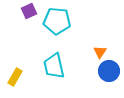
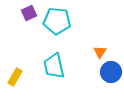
purple square: moved 2 px down
blue circle: moved 2 px right, 1 px down
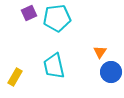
cyan pentagon: moved 3 px up; rotated 12 degrees counterclockwise
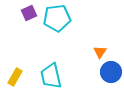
cyan trapezoid: moved 3 px left, 10 px down
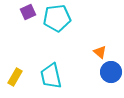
purple square: moved 1 px left, 1 px up
orange triangle: rotated 24 degrees counterclockwise
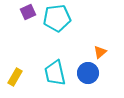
orange triangle: rotated 40 degrees clockwise
blue circle: moved 23 px left, 1 px down
cyan trapezoid: moved 4 px right, 3 px up
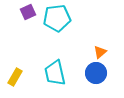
blue circle: moved 8 px right
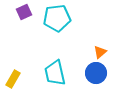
purple square: moved 4 px left
yellow rectangle: moved 2 px left, 2 px down
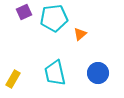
cyan pentagon: moved 3 px left
orange triangle: moved 20 px left, 18 px up
blue circle: moved 2 px right
